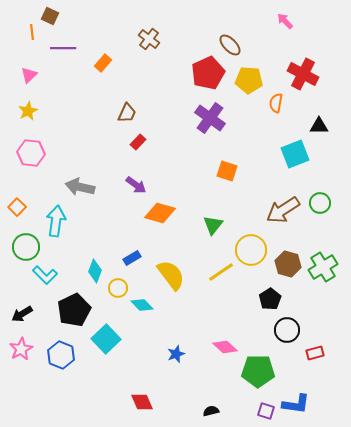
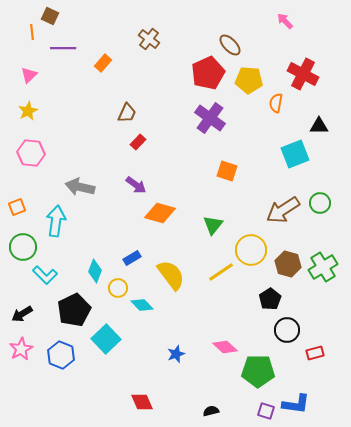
orange square at (17, 207): rotated 24 degrees clockwise
green circle at (26, 247): moved 3 px left
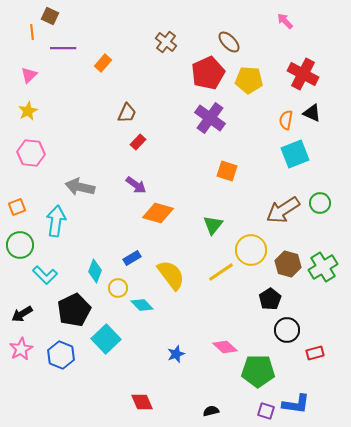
brown cross at (149, 39): moved 17 px right, 3 px down
brown ellipse at (230, 45): moved 1 px left, 3 px up
orange semicircle at (276, 103): moved 10 px right, 17 px down
black triangle at (319, 126): moved 7 px left, 13 px up; rotated 24 degrees clockwise
orange diamond at (160, 213): moved 2 px left
green circle at (23, 247): moved 3 px left, 2 px up
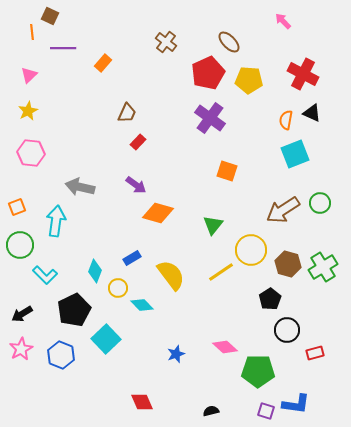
pink arrow at (285, 21): moved 2 px left
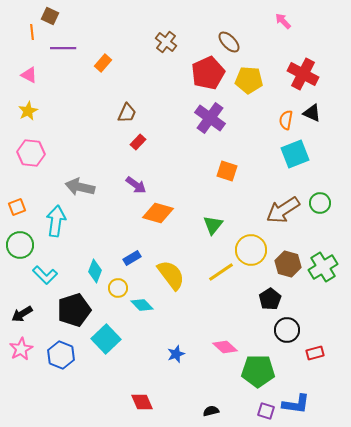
pink triangle at (29, 75): rotated 48 degrees counterclockwise
black pentagon at (74, 310): rotated 8 degrees clockwise
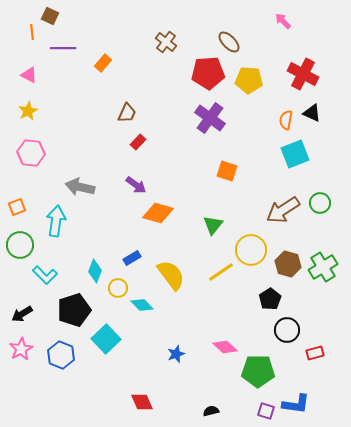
red pentagon at (208, 73): rotated 20 degrees clockwise
